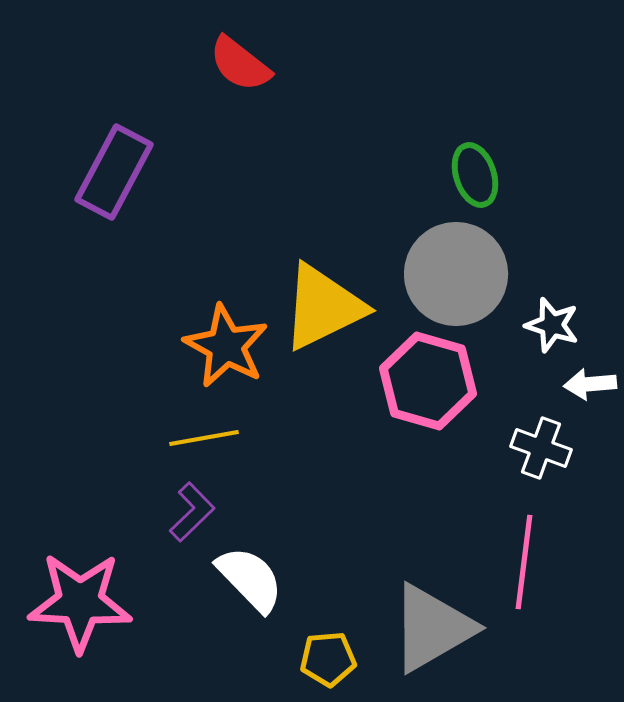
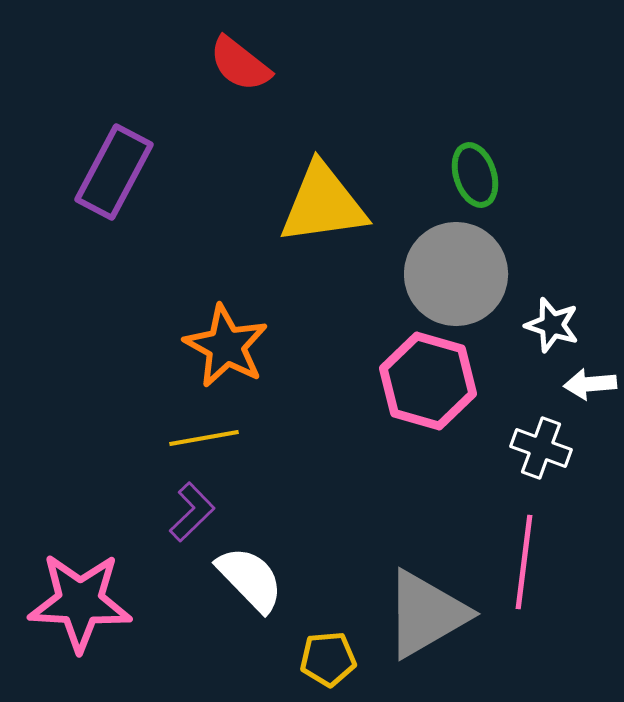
yellow triangle: moved 103 px up; rotated 18 degrees clockwise
gray triangle: moved 6 px left, 14 px up
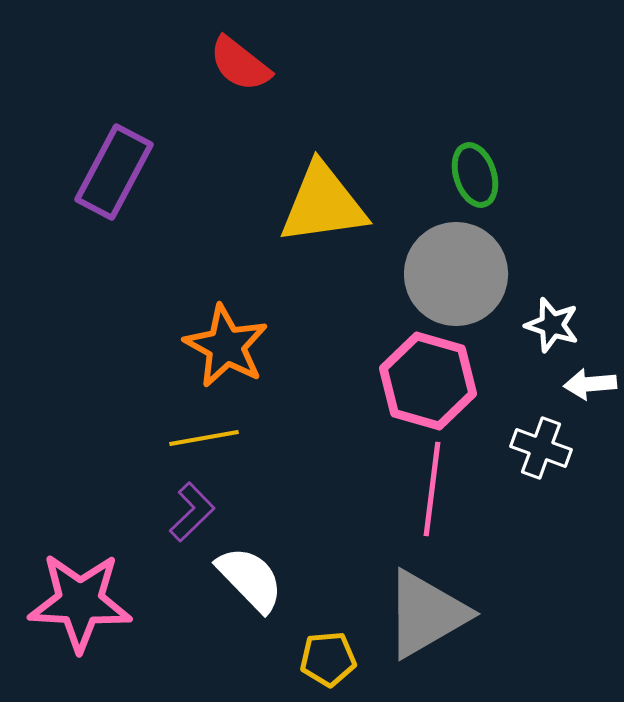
pink line: moved 92 px left, 73 px up
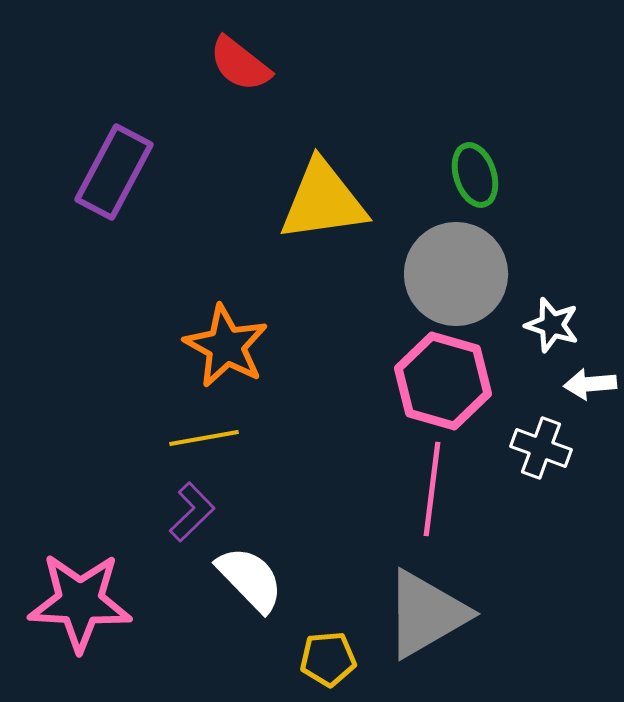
yellow triangle: moved 3 px up
pink hexagon: moved 15 px right
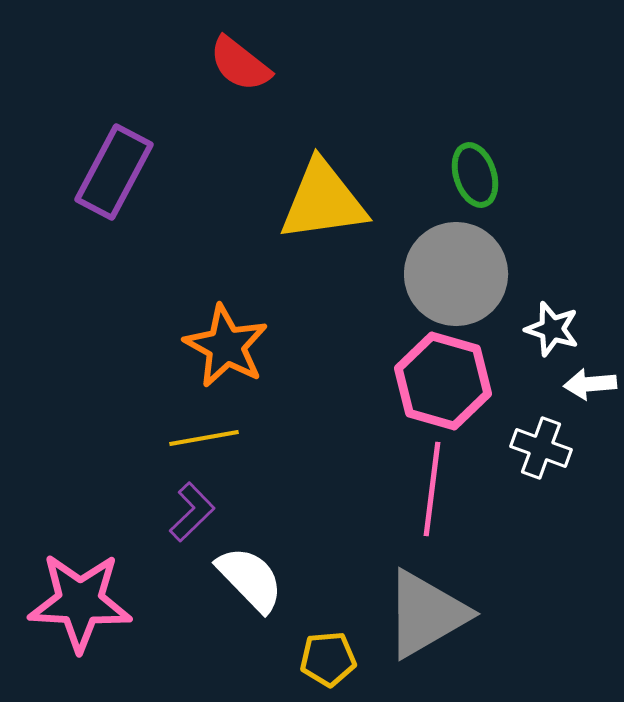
white star: moved 4 px down
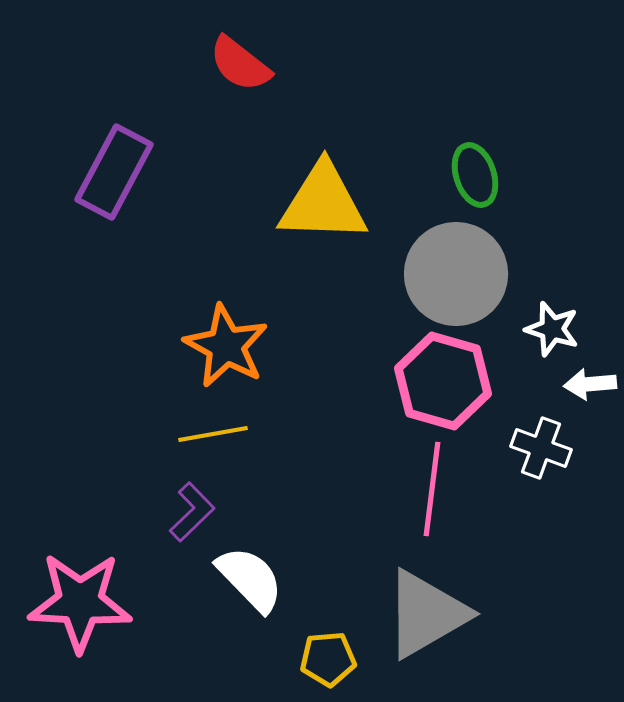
yellow triangle: moved 2 px down; rotated 10 degrees clockwise
yellow line: moved 9 px right, 4 px up
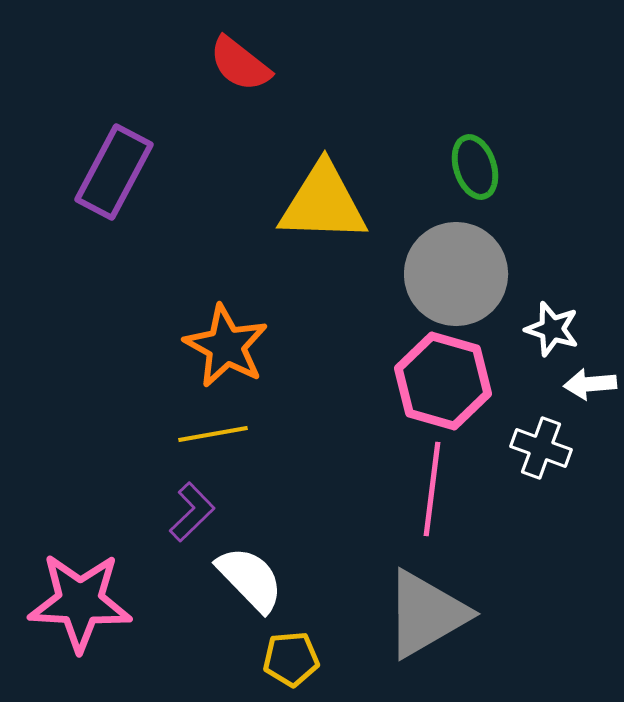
green ellipse: moved 8 px up
yellow pentagon: moved 37 px left
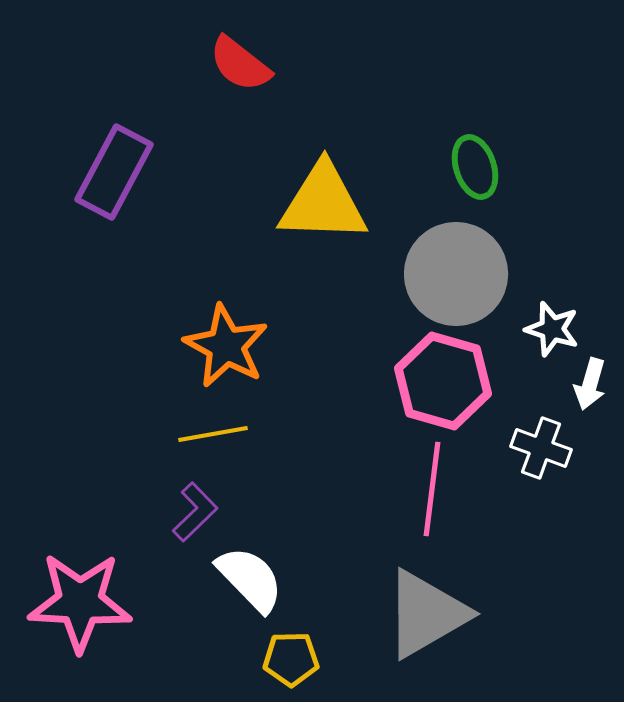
white arrow: rotated 69 degrees counterclockwise
purple L-shape: moved 3 px right
yellow pentagon: rotated 4 degrees clockwise
